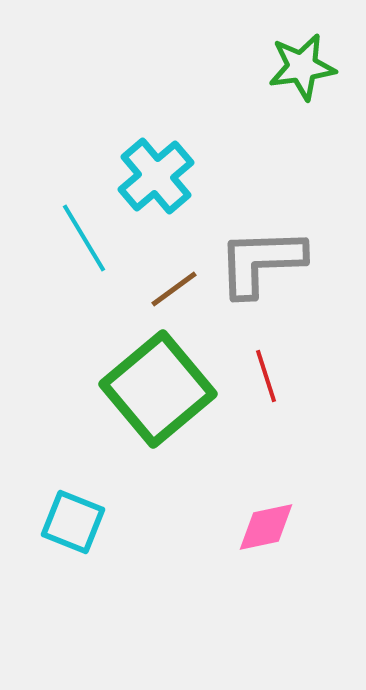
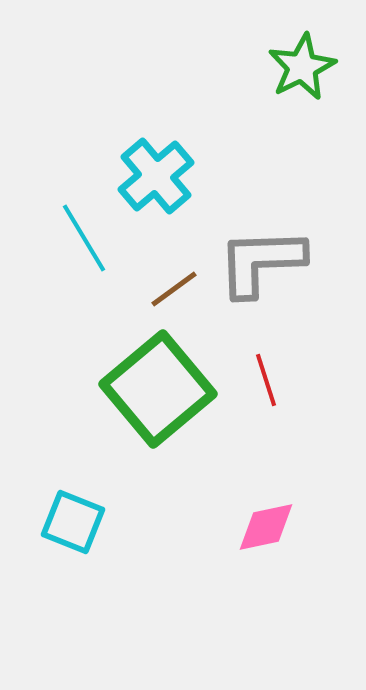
green star: rotated 18 degrees counterclockwise
red line: moved 4 px down
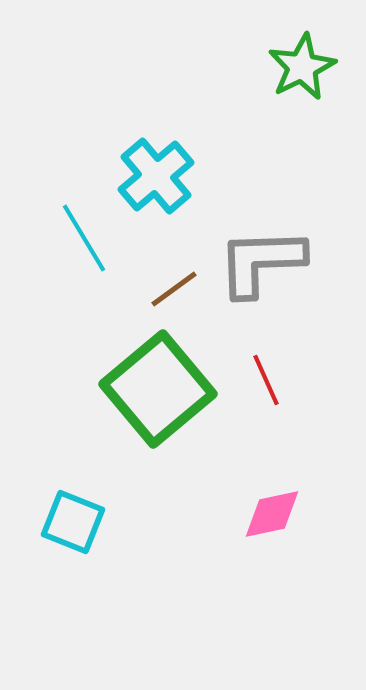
red line: rotated 6 degrees counterclockwise
pink diamond: moved 6 px right, 13 px up
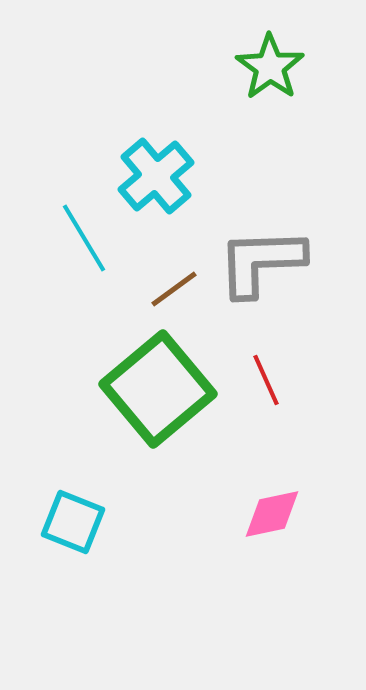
green star: moved 32 px left; rotated 10 degrees counterclockwise
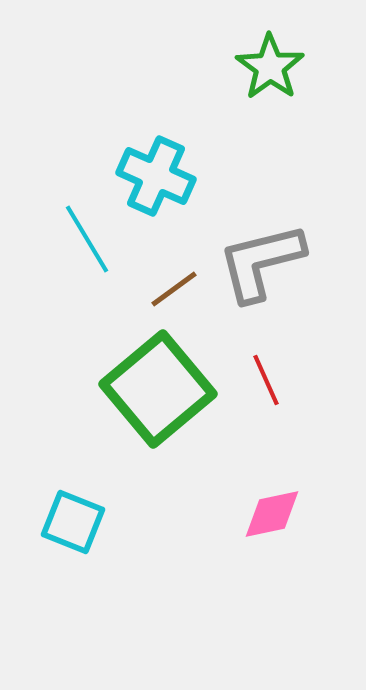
cyan cross: rotated 26 degrees counterclockwise
cyan line: moved 3 px right, 1 px down
gray L-shape: rotated 12 degrees counterclockwise
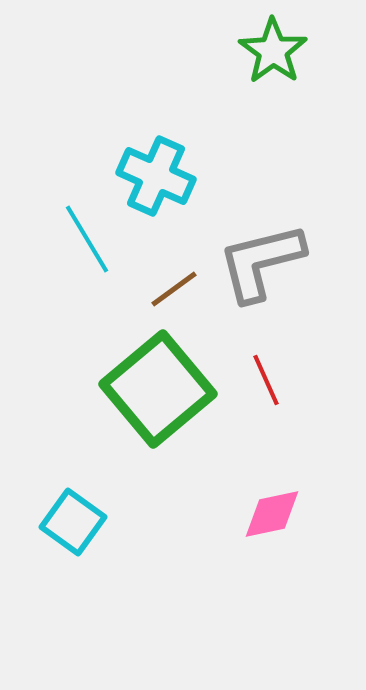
green star: moved 3 px right, 16 px up
cyan square: rotated 14 degrees clockwise
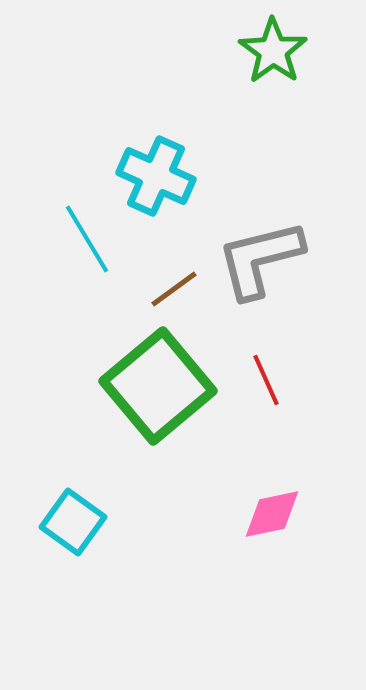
gray L-shape: moved 1 px left, 3 px up
green square: moved 3 px up
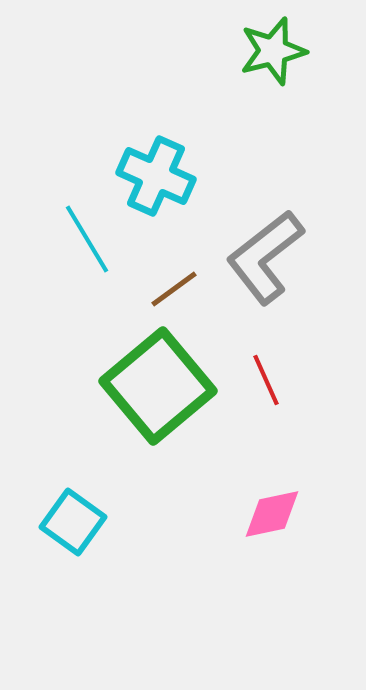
green star: rotated 22 degrees clockwise
gray L-shape: moved 5 px right, 2 px up; rotated 24 degrees counterclockwise
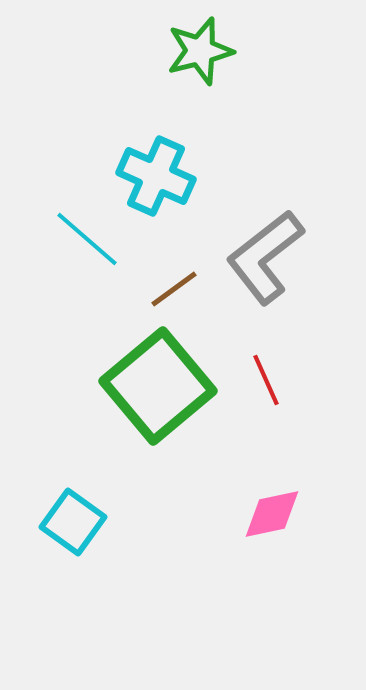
green star: moved 73 px left
cyan line: rotated 18 degrees counterclockwise
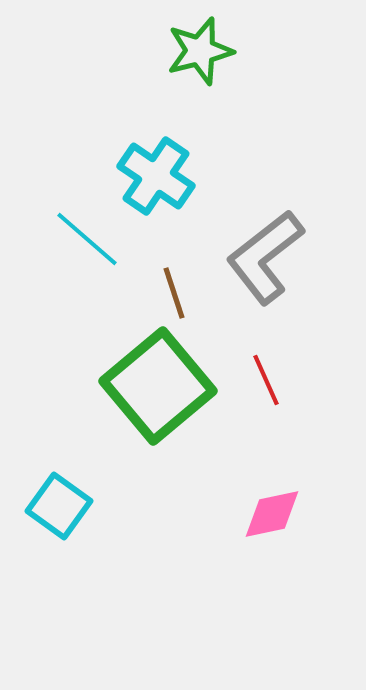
cyan cross: rotated 10 degrees clockwise
brown line: moved 4 px down; rotated 72 degrees counterclockwise
cyan square: moved 14 px left, 16 px up
